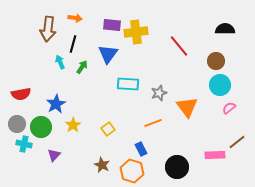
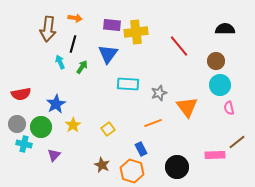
pink semicircle: rotated 64 degrees counterclockwise
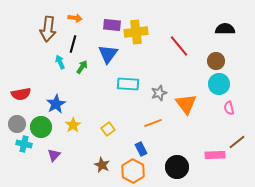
cyan circle: moved 1 px left, 1 px up
orange triangle: moved 1 px left, 3 px up
orange hexagon: moved 1 px right; rotated 10 degrees clockwise
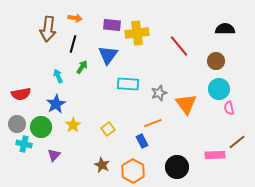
yellow cross: moved 1 px right, 1 px down
blue triangle: moved 1 px down
cyan arrow: moved 2 px left, 14 px down
cyan circle: moved 5 px down
blue rectangle: moved 1 px right, 8 px up
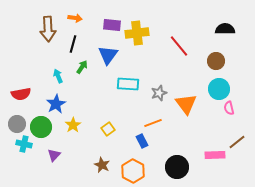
brown arrow: rotated 10 degrees counterclockwise
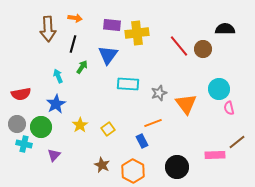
brown circle: moved 13 px left, 12 px up
yellow star: moved 7 px right
